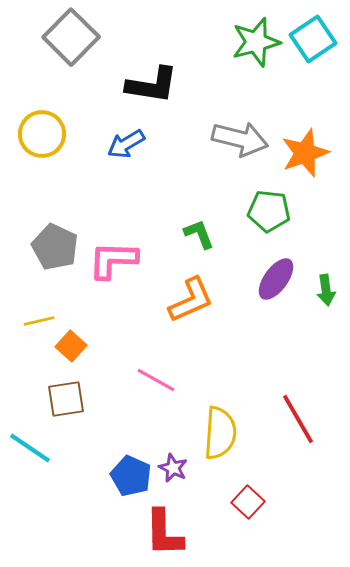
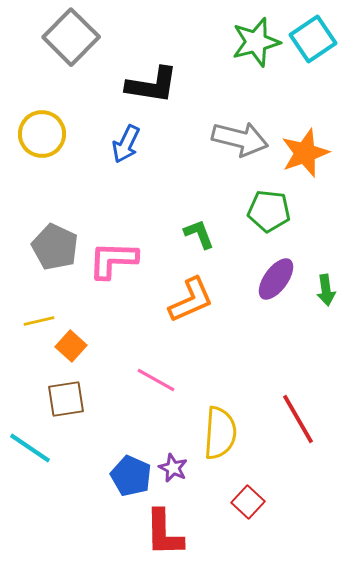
blue arrow: rotated 33 degrees counterclockwise
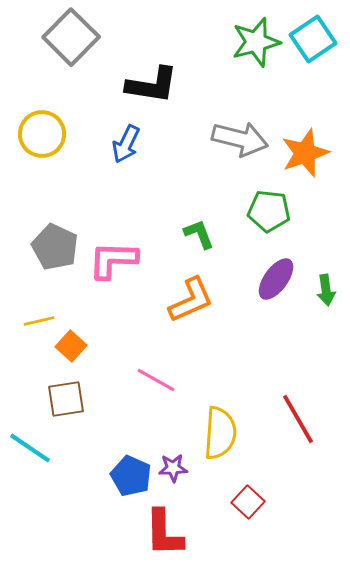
purple star: rotated 28 degrees counterclockwise
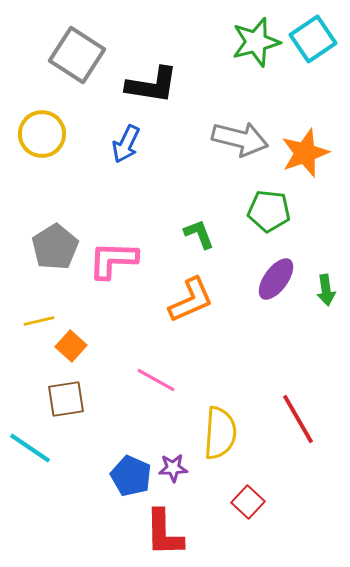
gray square: moved 6 px right, 18 px down; rotated 12 degrees counterclockwise
gray pentagon: rotated 15 degrees clockwise
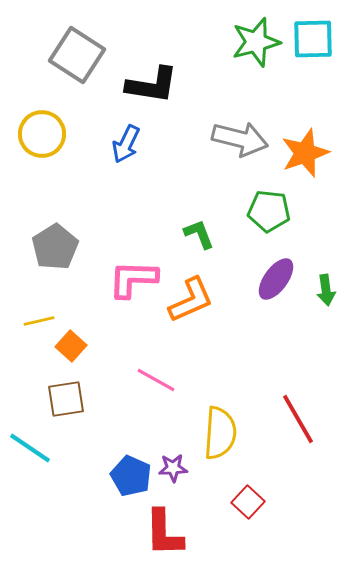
cyan square: rotated 33 degrees clockwise
pink L-shape: moved 20 px right, 19 px down
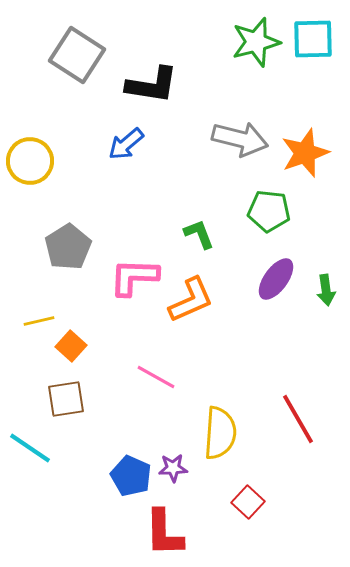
yellow circle: moved 12 px left, 27 px down
blue arrow: rotated 24 degrees clockwise
gray pentagon: moved 13 px right
pink L-shape: moved 1 px right, 2 px up
pink line: moved 3 px up
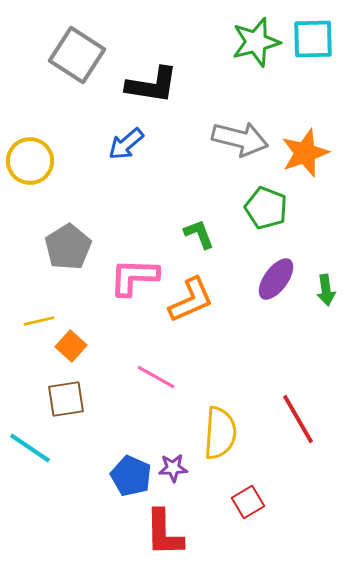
green pentagon: moved 3 px left, 3 px up; rotated 15 degrees clockwise
red square: rotated 16 degrees clockwise
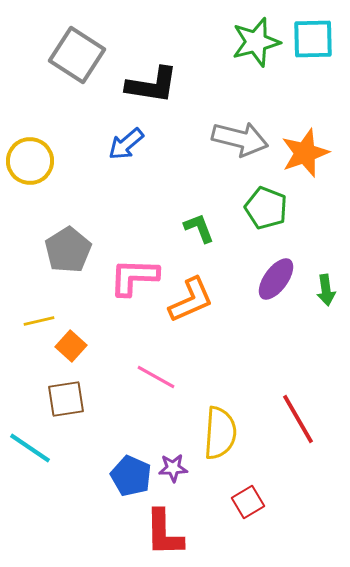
green L-shape: moved 6 px up
gray pentagon: moved 3 px down
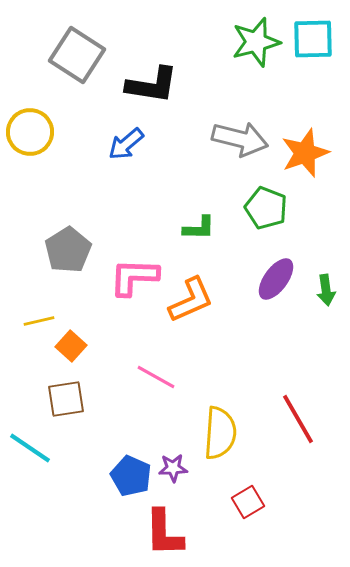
yellow circle: moved 29 px up
green L-shape: rotated 112 degrees clockwise
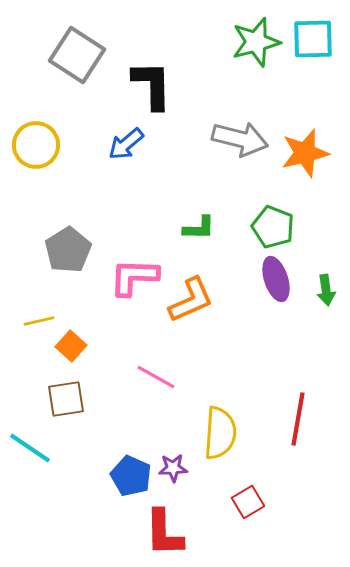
black L-shape: rotated 100 degrees counterclockwise
yellow circle: moved 6 px right, 13 px down
orange star: rotated 6 degrees clockwise
green pentagon: moved 7 px right, 19 px down
purple ellipse: rotated 54 degrees counterclockwise
red line: rotated 40 degrees clockwise
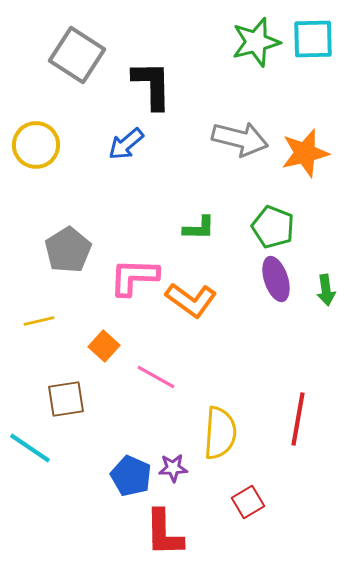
orange L-shape: rotated 60 degrees clockwise
orange square: moved 33 px right
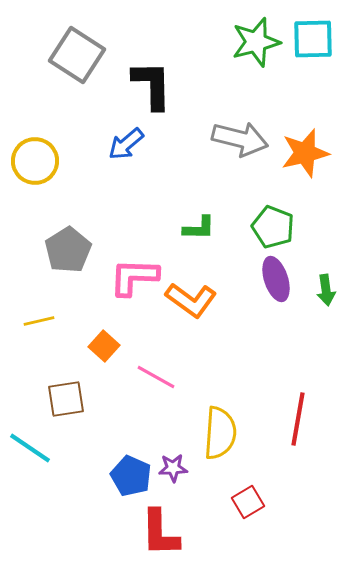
yellow circle: moved 1 px left, 16 px down
red L-shape: moved 4 px left
